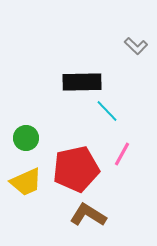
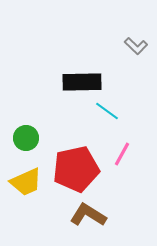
cyan line: rotated 10 degrees counterclockwise
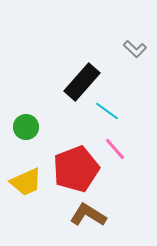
gray L-shape: moved 1 px left, 3 px down
black rectangle: rotated 48 degrees counterclockwise
green circle: moved 11 px up
pink line: moved 7 px left, 5 px up; rotated 70 degrees counterclockwise
red pentagon: rotated 9 degrees counterclockwise
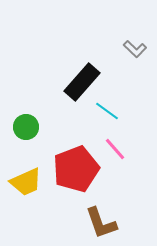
brown L-shape: moved 13 px right, 8 px down; rotated 141 degrees counterclockwise
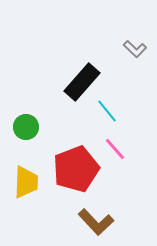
cyan line: rotated 15 degrees clockwise
yellow trapezoid: rotated 64 degrees counterclockwise
brown L-shape: moved 5 px left, 1 px up; rotated 24 degrees counterclockwise
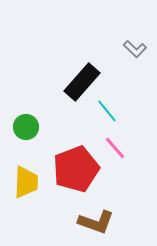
pink line: moved 1 px up
brown L-shape: rotated 27 degrees counterclockwise
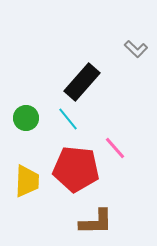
gray L-shape: moved 1 px right
cyan line: moved 39 px left, 8 px down
green circle: moved 9 px up
red pentagon: rotated 27 degrees clockwise
yellow trapezoid: moved 1 px right, 1 px up
brown L-shape: rotated 21 degrees counterclockwise
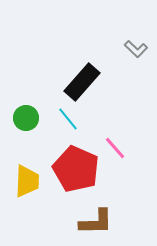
red pentagon: rotated 18 degrees clockwise
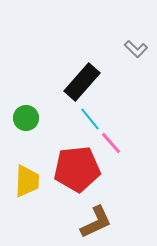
cyan line: moved 22 px right
pink line: moved 4 px left, 5 px up
red pentagon: moved 1 px right; rotated 30 degrees counterclockwise
brown L-shape: rotated 24 degrees counterclockwise
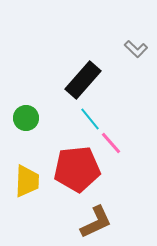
black rectangle: moved 1 px right, 2 px up
